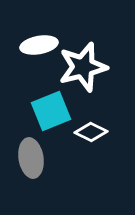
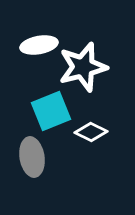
gray ellipse: moved 1 px right, 1 px up
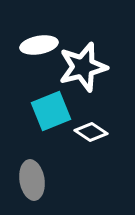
white diamond: rotated 8 degrees clockwise
gray ellipse: moved 23 px down
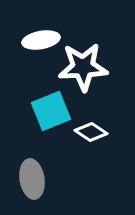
white ellipse: moved 2 px right, 5 px up
white star: rotated 12 degrees clockwise
gray ellipse: moved 1 px up
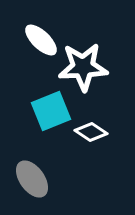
white ellipse: rotated 54 degrees clockwise
gray ellipse: rotated 27 degrees counterclockwise
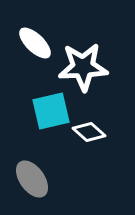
white ellipse: moved 6 px left, 3 px down
cyan square: rotated 9 degrees clockwise
white diamond: moved 2 px left; rotated 8 degrees clockwise
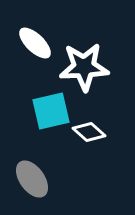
white star: moved 1 px right
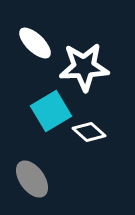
cyan square: rotated 18 degrees counterclockwise
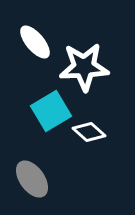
white ellipse: moved 1 px up; rotated 6 degrees clockwise
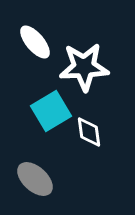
white diamond: rotated 40 degrees clockwise
gray ellipse: moved 3 px right; rotated 12 degrees counterclockwise
